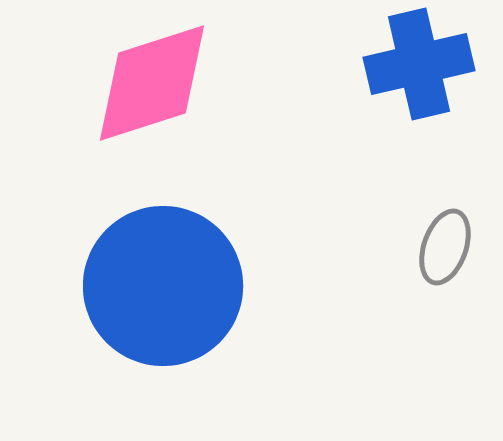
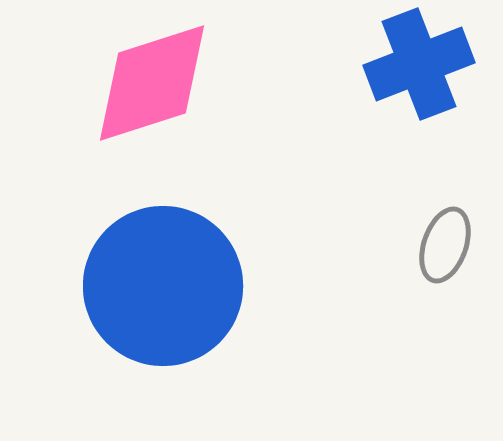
blue cross: rotated 8 degrees counterclockwise
gray ellipse: moved 2 px up
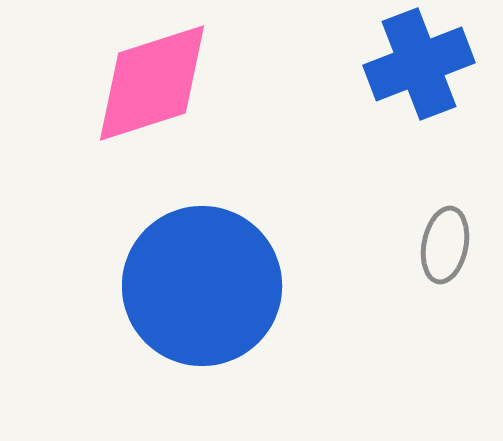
gray ellipse: rotated 8 degrees counterclockwise
blue circle: moved 39 px right
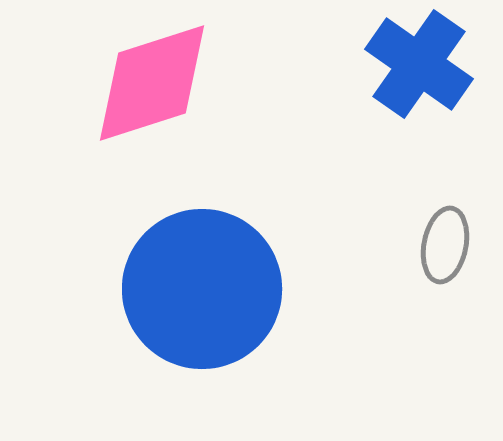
blue cross: rotated 34 degrees counterclockwise
blue circle: moved 3 px down
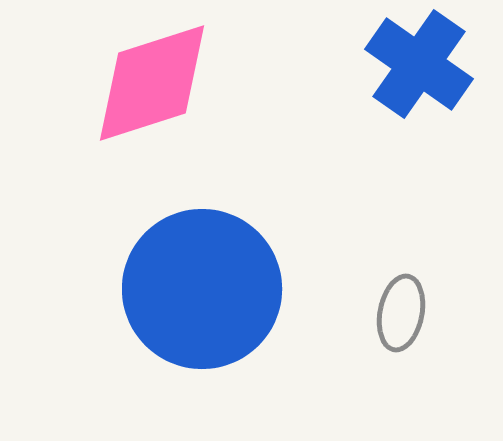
gray ellipse: moved 44 px left, 68 px down
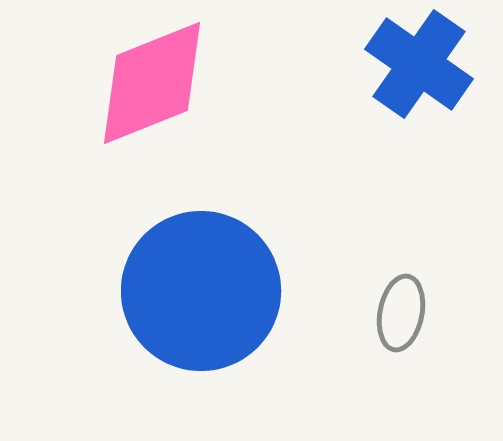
pink diamond: rotated 4 degrees counterclockwise
blue circle: moved 1 px left, 2 px down
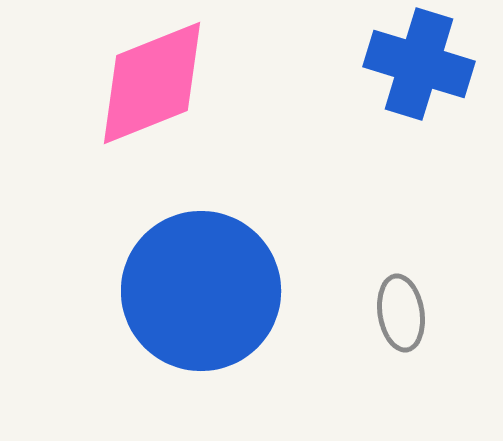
blue cross: rotated 18 degrees counterclockwise
gray ellipse: rotated 20 degrees counterclockwise
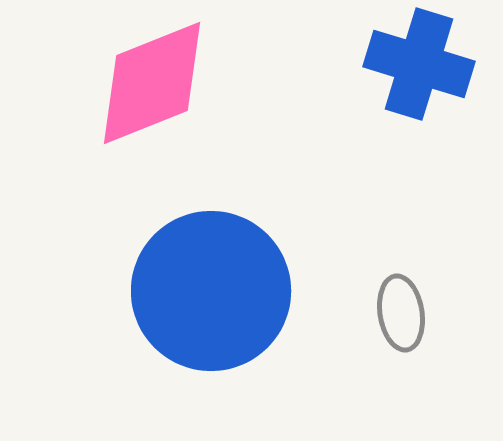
blue circle: moved 10 px right
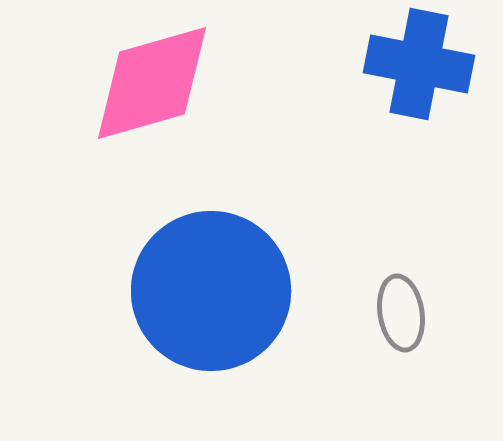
blue cross: rotated 6 degrees counterclockwise
pink diamond: rotated 6 degrees clockwise
